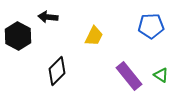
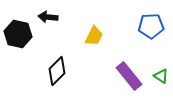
black hexagon: moved 2 px up; rotated 16 degrees counterclockwise
green triangle: moved 1 px down
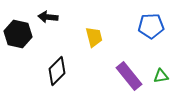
yellow trapezoid: moved 1 px down; rotated 40 degrees counterclockwise
green triangle: rotated 42 degrees counterclockwise
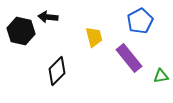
blue pentagon: moved 11 px left, 5 px up; rotated 25 degrees counterclockwise
black hexagon: moved 3 px right, 3 px up
purple rectangle: moved 18 px up
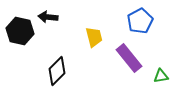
black hexagon: moved 1 px left
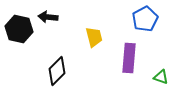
blue pentagon: moved 5 px right, 2 px up
black hexagon: moved 1 px left, 2 px up
purple rectangle: rotated 44 degrees clockwise
green triangle: moved 1 px down; rotated 28 degrees clockwise
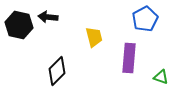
black hexagon: moved 4 px up
